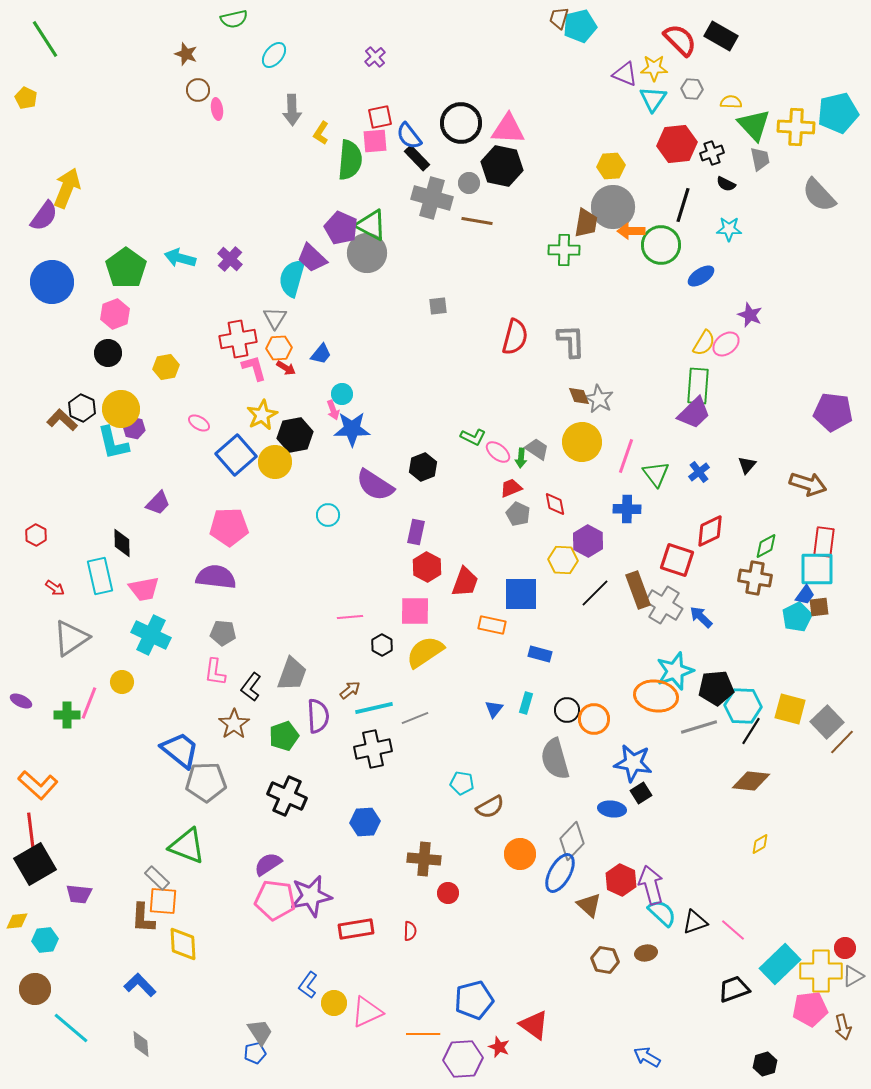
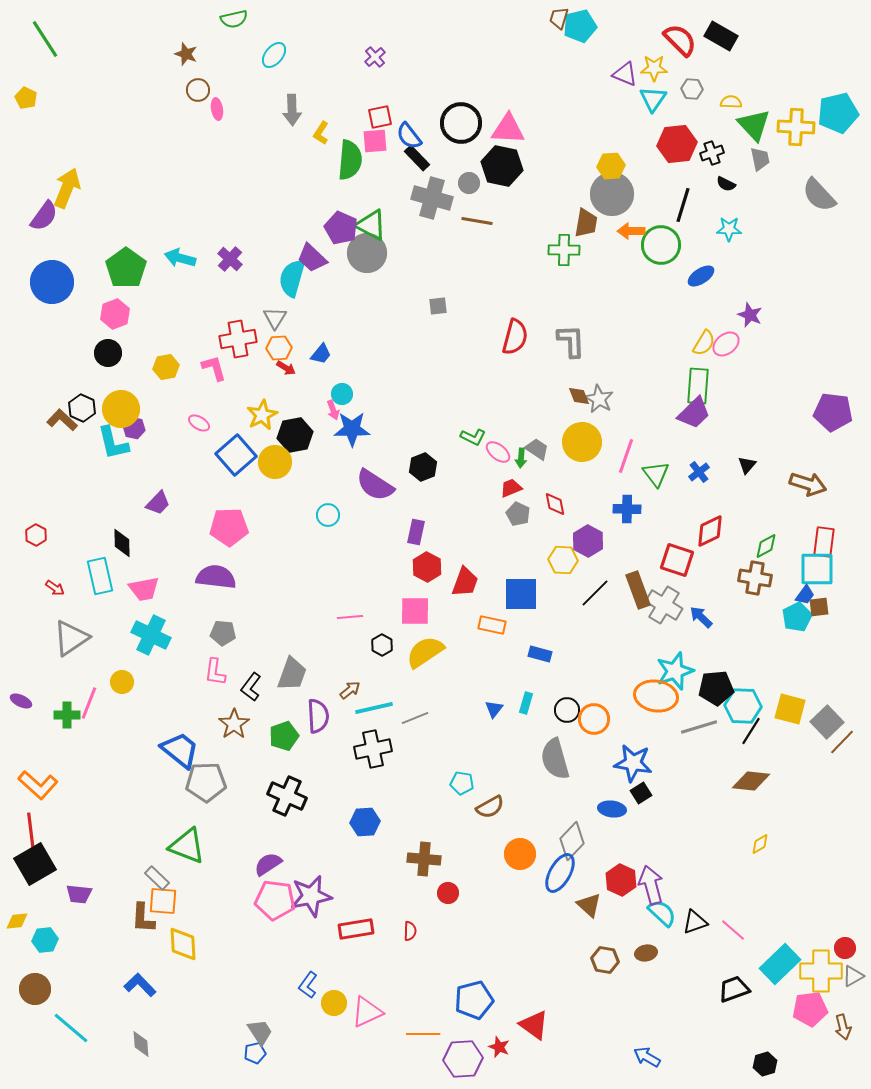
gray circle at (613, 207): moved 1 px left, 13 px up
pink L-shape at (254, 368): moved 40 px left
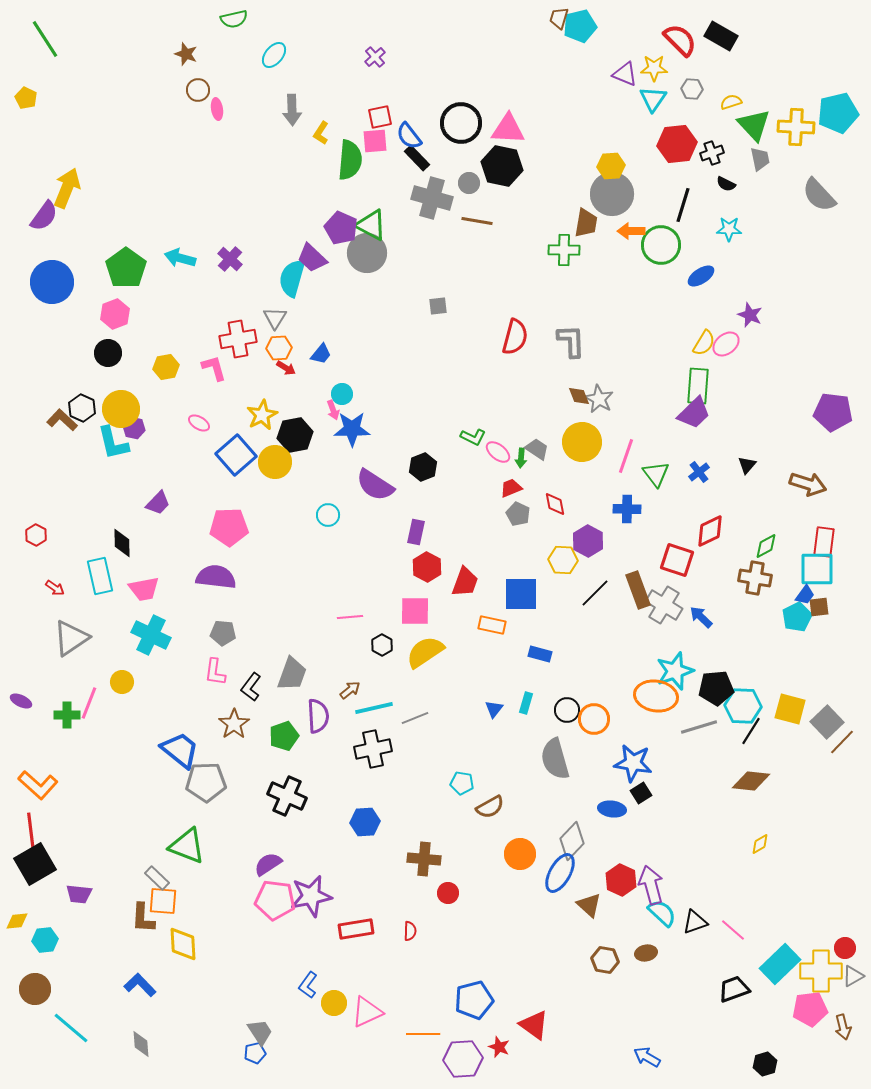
yellow semicircle at (731, 102): rotated 20 degrees counterclockwise
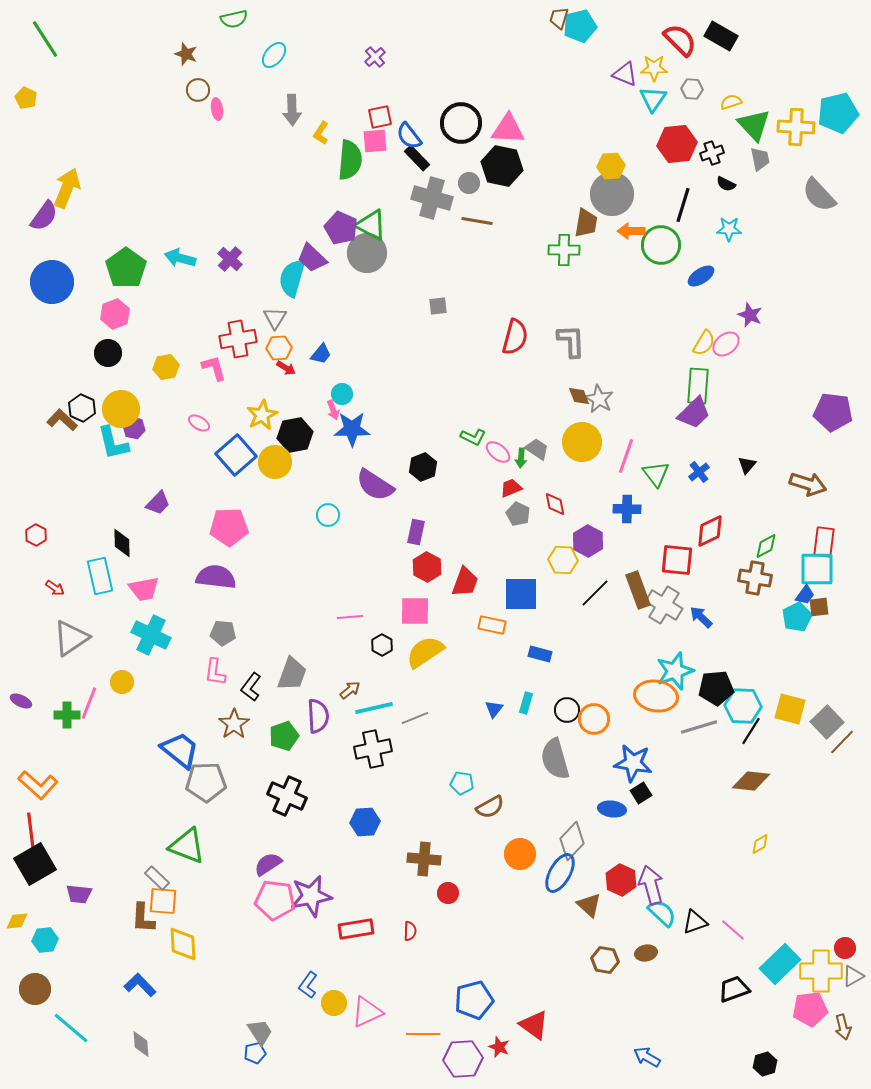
red square at (677, 560): rotated 12 degrees counterclockwise
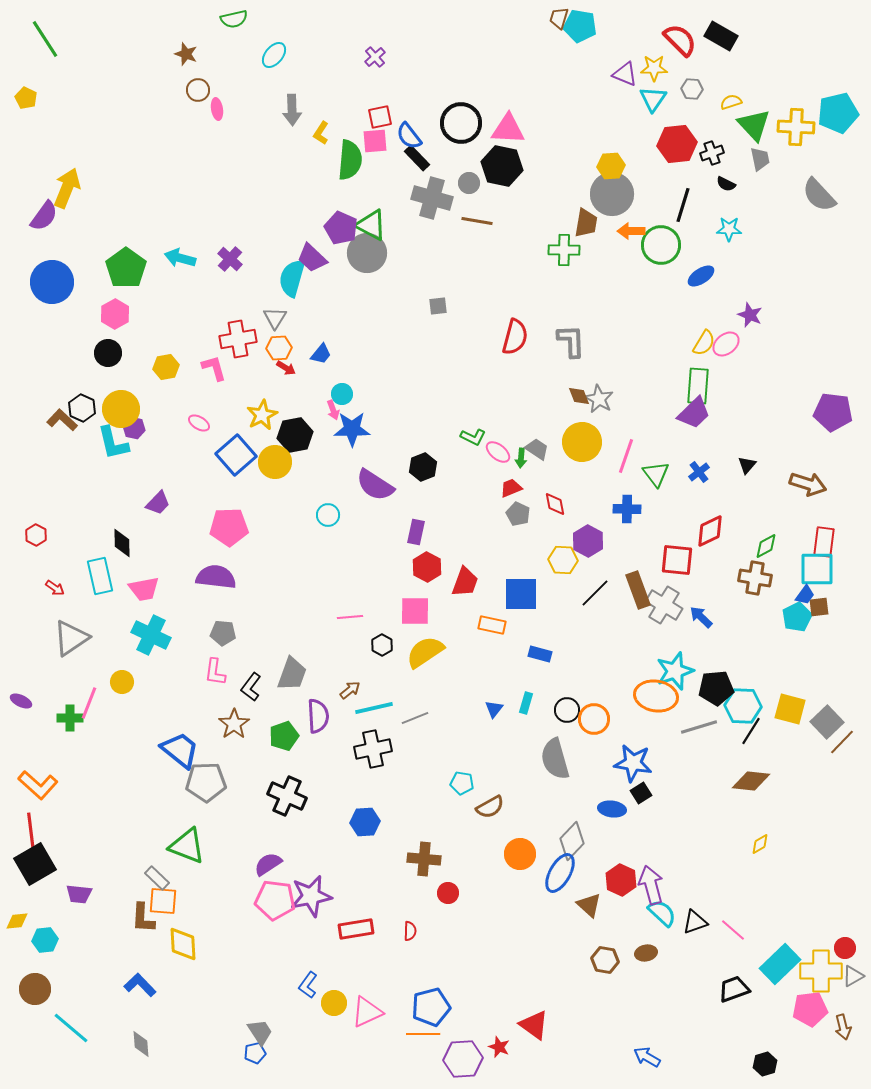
cyan pentagon at (580, 26): rotated 24 degrees clockwise
pink hexagon at (115, 314): rotated 8 degrees counterclockwise
green cross at (67, 715): moved 3 px right, 3 px down
blue pentagon at (474, 1000): moved 43 px left, 7 px down
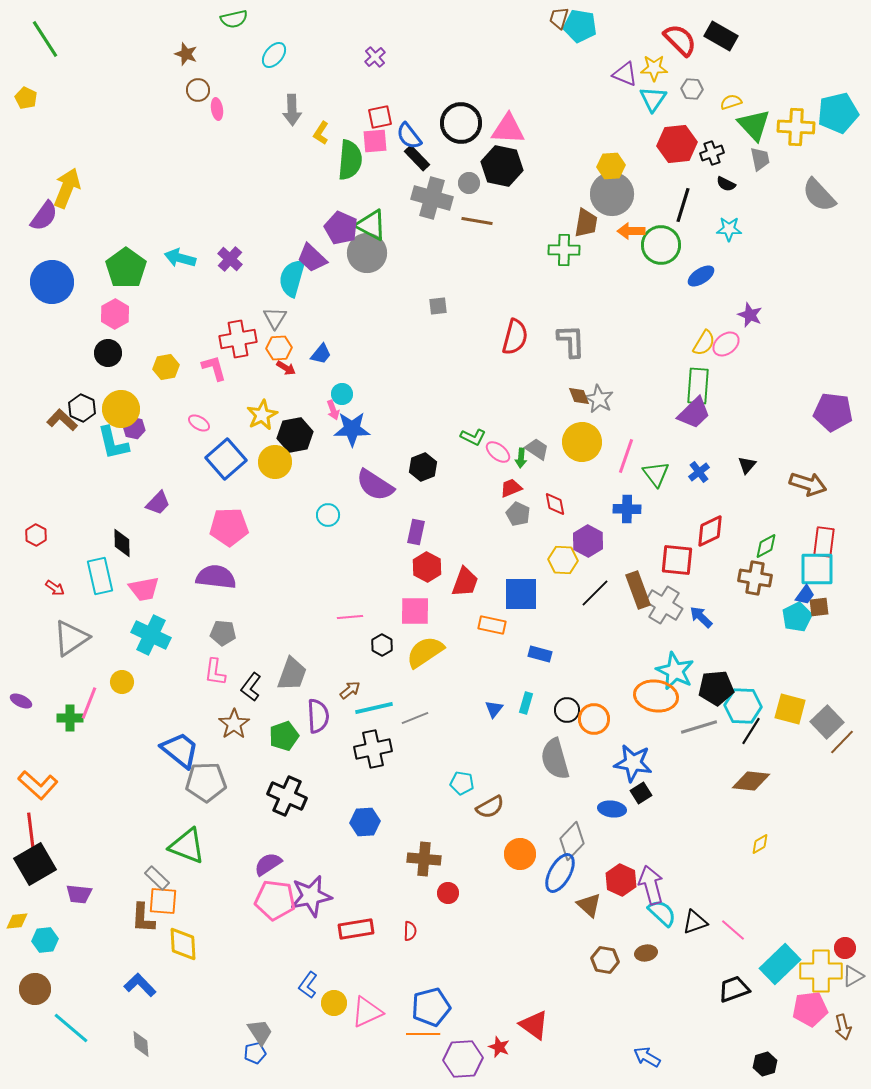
blue square at (236, 455): moved 10 px left, 4 px down
cyan star at (675, 671): rotated 27 degrees counterclockwise
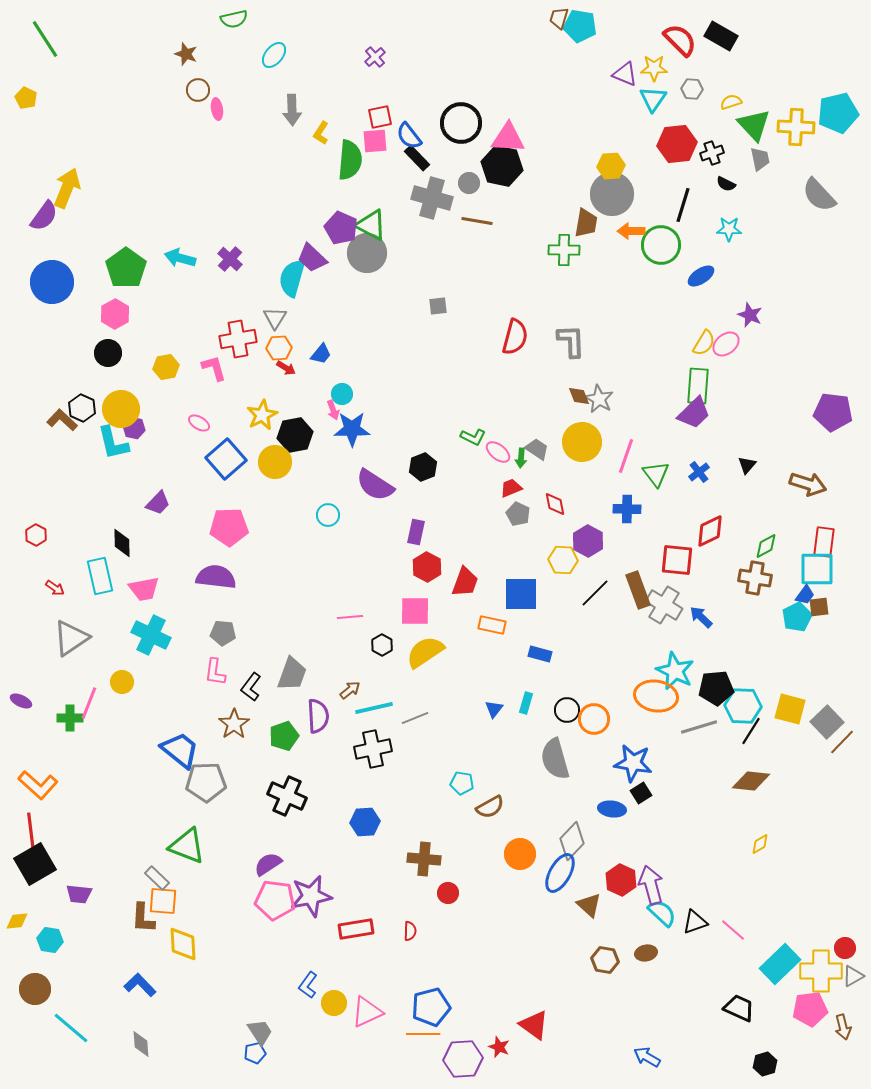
pink triangle at (508, 129): moved 9 px down
cyan hexagon at (45, 940): moved 5 px right; rotated 15 degrees clockwise
black trapezoid at (734, 989): moved 5 px right, 19 px down; rotated 44 degrees clockwise
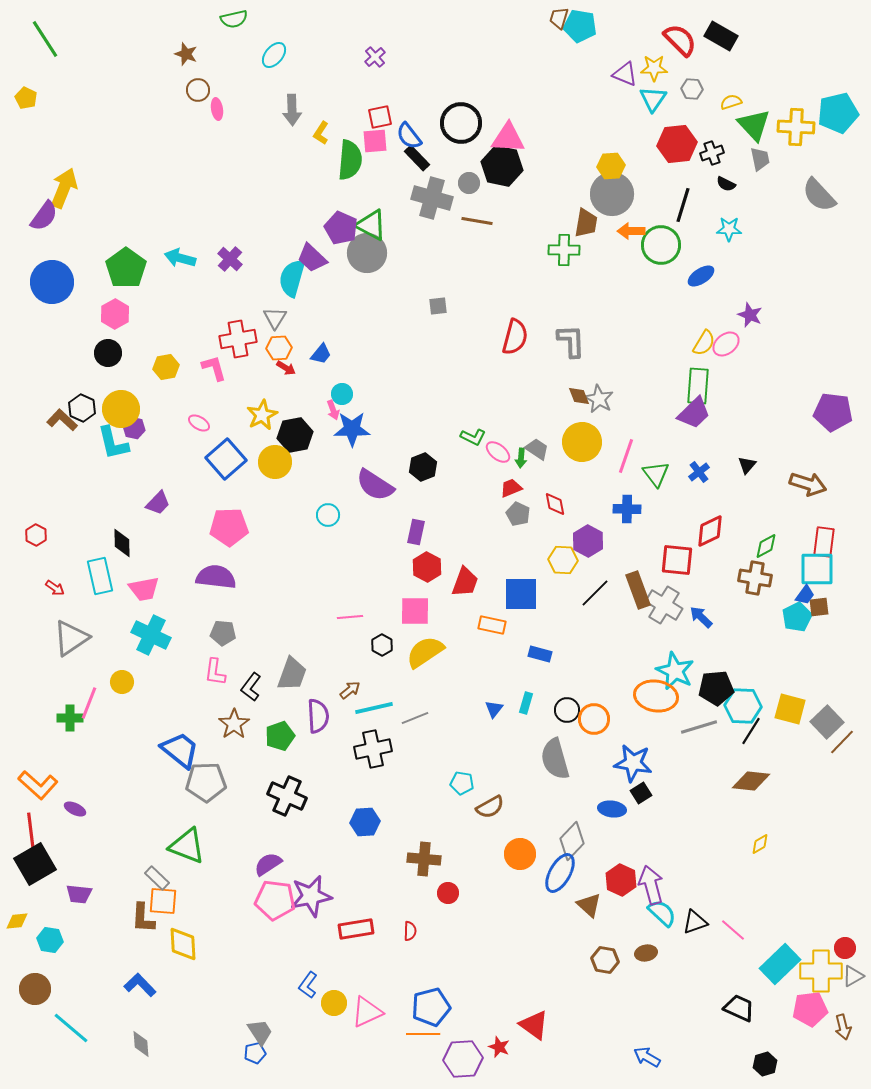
yellow arrow at (67, 188): moved 3 px left
purple ellipse at (21, 701): moved 54 px right, 108 px down
green pentagon at (284, 736): moved 4 px left
